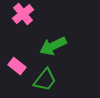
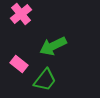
pink cross: moved 2 px left
pink rectangle: moved 2 px right, 2 px up
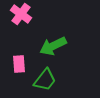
pink cross: rotated 15 degrees counterclockwise
pink rectangle: rotated 48 degrees clockwise
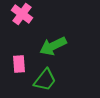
pink cross: moved 1 px right
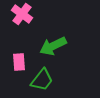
pink rectangle: moved 2 px up
green trapezoid: moved 3 px left
